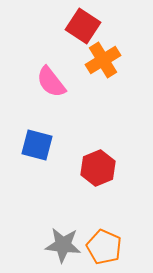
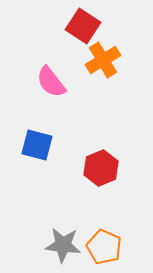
red hexagon: moved 3 px right
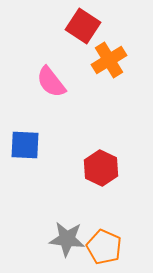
orange cross: moved 6 px right
blue square: moved 12 px left; rotated 12 degrees counterclockwise
red hexagon: rotated 12 degrees counterclockwise
gray star: moved 4 px right, 6 px up
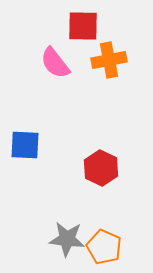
red square: rotated 32 degrees counterclockwise
orange cross: rotated 20 degrees clockwise
pink semicircle: moved 4 px right, 19 px up
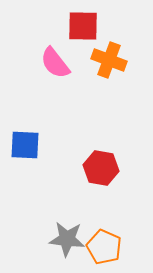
orange cross: rotated 32 degrees clockwise
red hexagon: rotated 16 degrees counterclockwise
